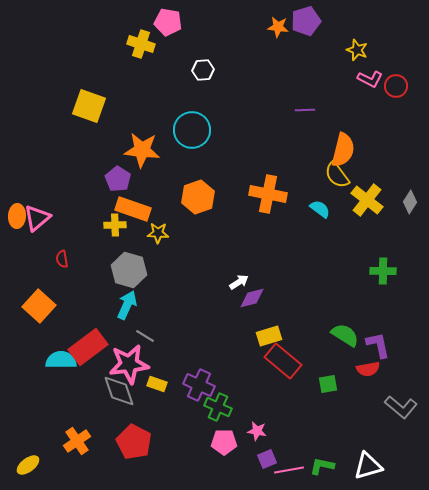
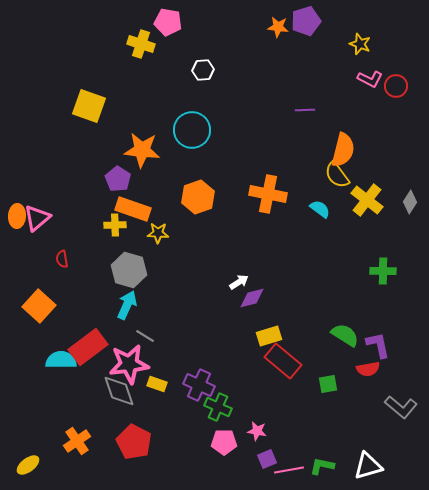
yellow star at (357, 50): moved 3 px right, 6 px up
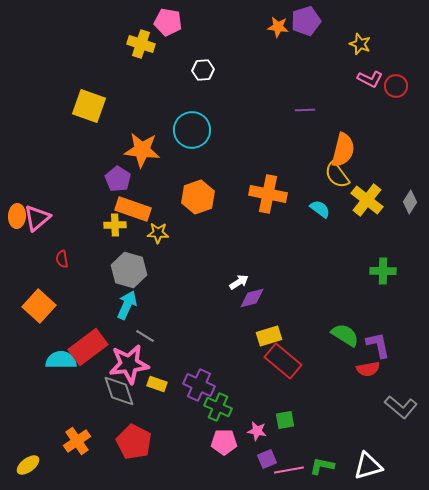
green square at (328, 384): moved 43 px left, 36 px down
